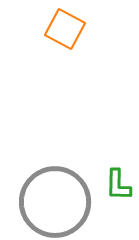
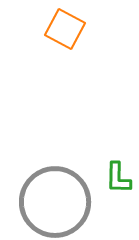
green L-shape: moved 7 px up
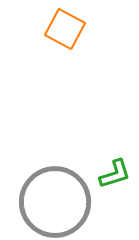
green L-shape: moved 3 px left, 4 px up; rotated 108 degrees counterclockwise
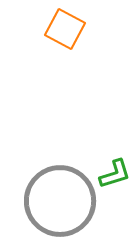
gray circle: moved 5 px right, 1 px up
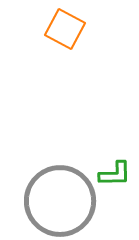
green L-shape: rotated 16 degrees clockwise
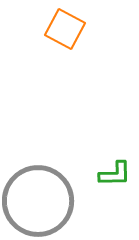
gray circle: moved 22 px left
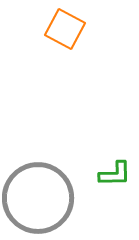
gray circle: moved 3 px up
